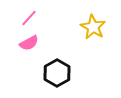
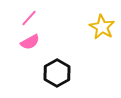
yellow star: moved 9 px right
pink semicircle: moved 1 px right, 1 px up
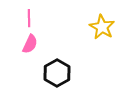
pink line: rotated 42 degrees counterclockwise
pink semicircle: moved 2 px down; rotated 36 degrees counterclockwise
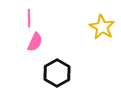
pink semicircle: moved 5 px right, 2 px up
